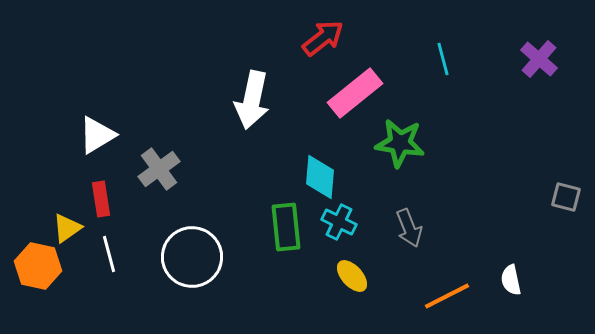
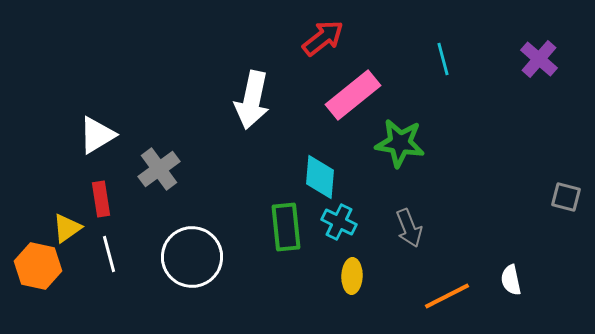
pink rectangle: moved 2 px left, 2 px down
yellow ellipse: rotated 44 degrees clockwise
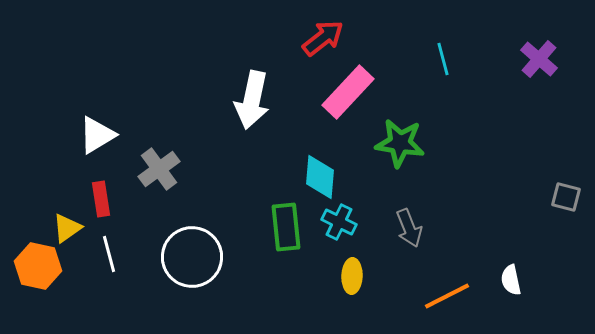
pink rectangle: moved 5 px left, 3 px up; rotated 8 degrees counterclockwise
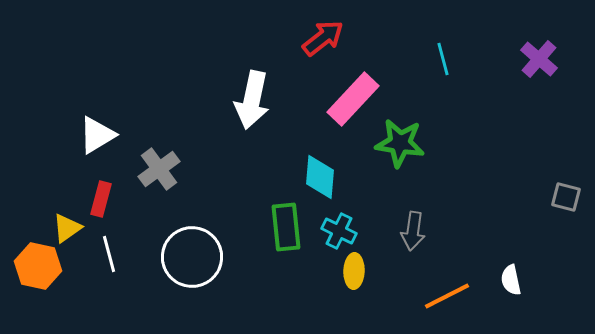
pink rectangle: moved 5 px right, 7 px down
red rectangle: rotated 24 degrees clockwise
cyan cross: moved 9 px down
gray arrow: moved 4 px right, 3 px down; rotated 30 degrees clockwise
yellow ellipse: moved 2 px right, 5 px up
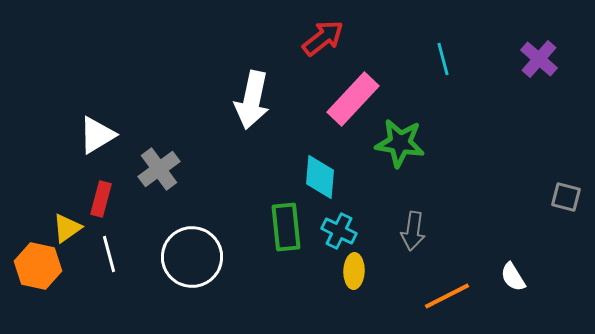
white semicircle: moved 2 px right, 3 px up; rotated 20 degrees counterclockwise
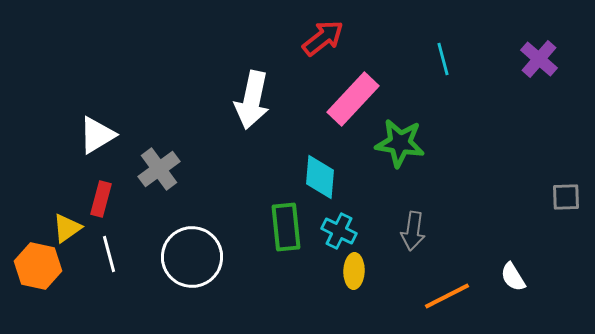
gray square: rotated 16 degrees counterclockwise
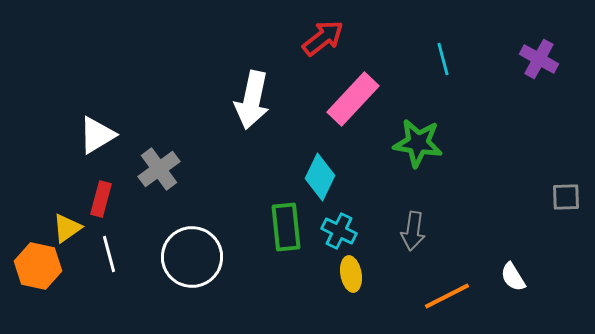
purple cross: rotated 12 degrees counterclockwise
green star: moved 18 px right
cyan diamond: rotated 21 degrees clockwise
yellow ellipse: moved 3 px left, 3 px down; rotated 12 degrees counterclockwise
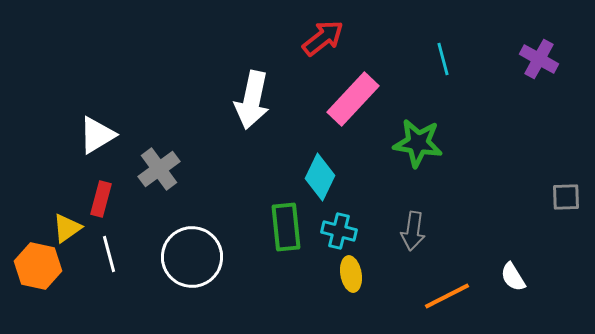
cyan cross: rotated 12 degrees counterclockwise
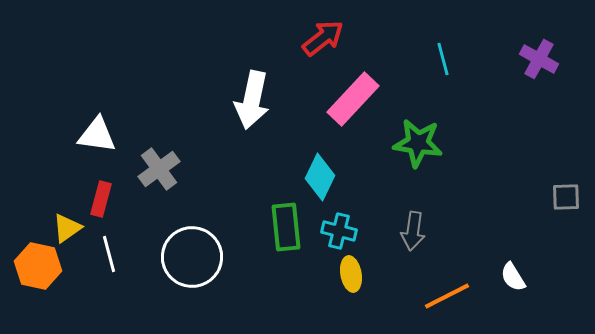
white triangle: rotated 39 degrees clockwise
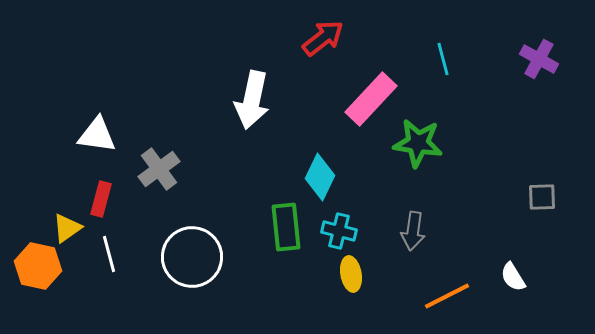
pink rectangle: moved 18 px right
gray square: moved 24 px left
